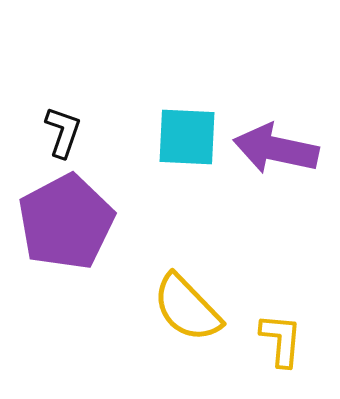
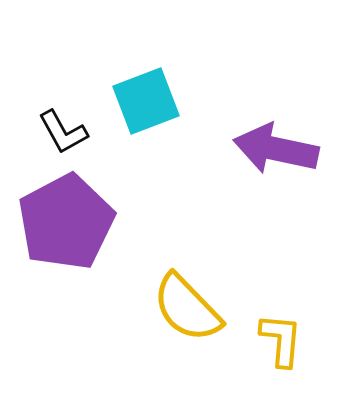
black L-shape: rotated 132 degrees clockwise
cyan square: moved 41 px left, 36 px up; rotated 24 degrees counterclockwise
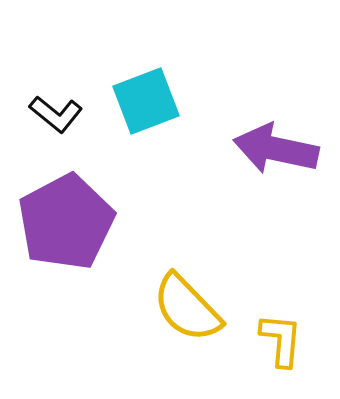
black L-shape: moved 7 px left, 18 px up; rotated 22 degrees counterclockwise
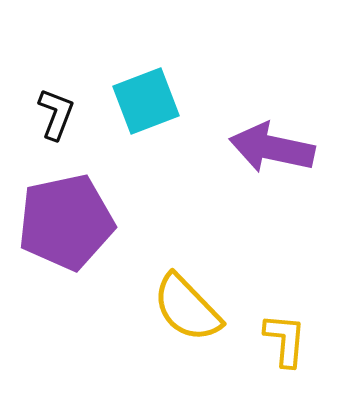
black L-shape: rotated 108 degrees counterclockwise
purple arrow: moved 4 px left, 1 px up
purple pentagon: rotated 16 degrees clockwise
yellow L-shape: moved 4 px right
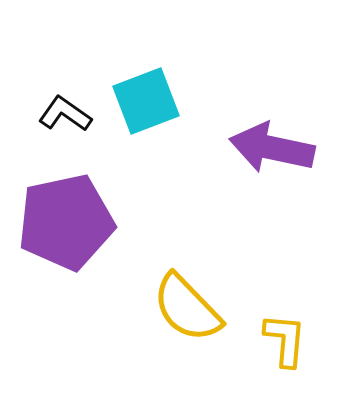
black L-shape: moved 9 px right; rotated 76 degrees counterclockwise
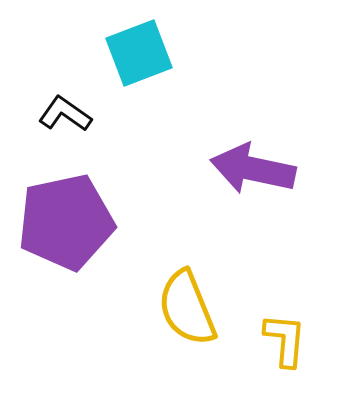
cyan square: moved 7 px left, 48 px up
purple arrow: moved 19 px left, 21 px down
yellow semicircle: rotated 22 degrees clockwise
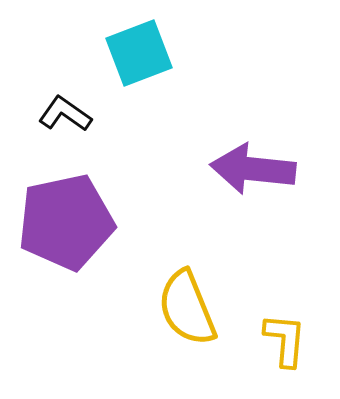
purple arrow: rotated 6 degrees counterclockwise
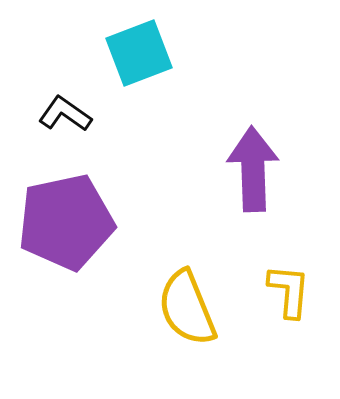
purple arrow: rotated 82 degrees clockwise
yellow L-shape: moved 4 px right, 49 px up
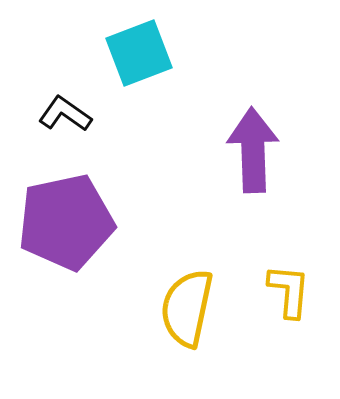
purple arrow: moved 19 px up
yellow semicircle: rotated 34 degrees clockwise
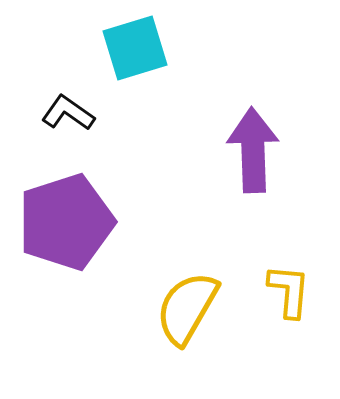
cyan square: moved 4 px left, 5 px up; rotated 4 degrees clockwise
black L-shape: moved 3 px right, 1 px up
purple pentagon: rotated 6 degrees counterclockwise
yellow semicircle: rotated 18 degrees clockwise
